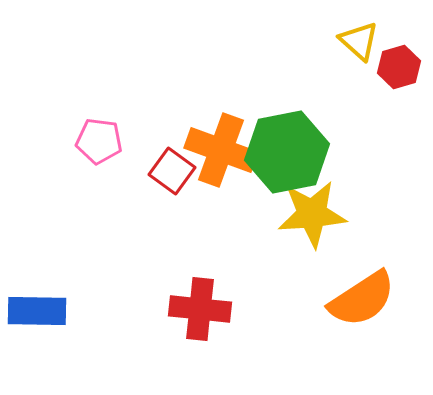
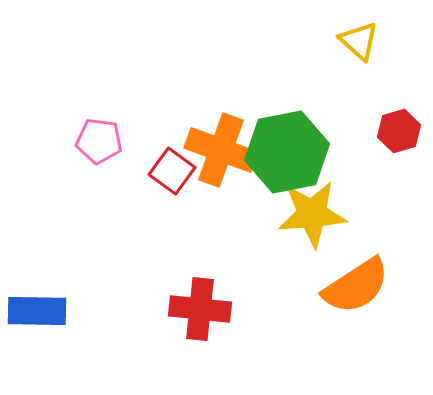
red hexagon: moved 64 px down
orange semicircle: moved 6 px left, 13 px up
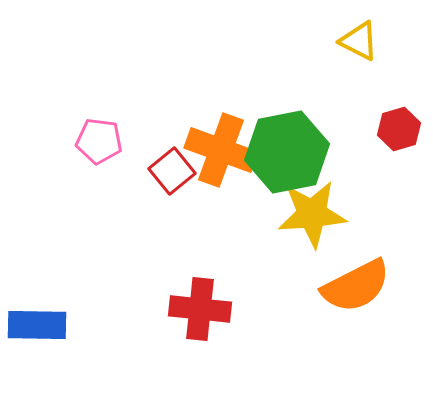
yellow triangle: rotated 15 degrees counterclockwise
red hexagon: moved 2 px up
red square: rotated 15 degrees clockwise
orange semicircle: rotated 6 degrees clockwise
blue rectangle: moved 14 px down
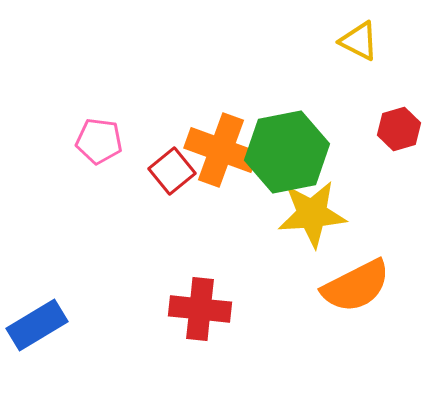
blue rectangle: rotated 32 degrees counterclockwise
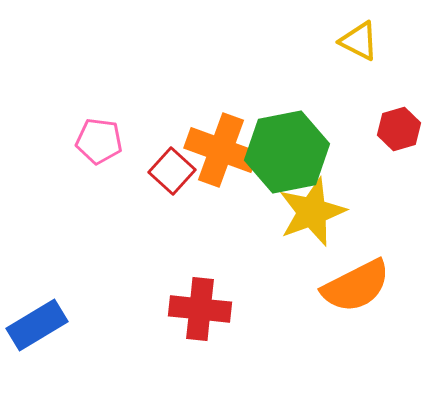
red square: rotated 9 degrees counterclockwise
yellow star: moved 2 px up; rotated 16 degrees counterclockwise
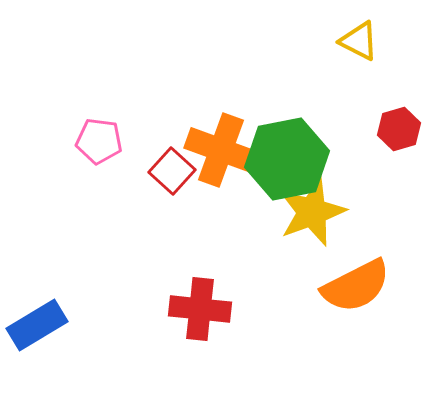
green hexagon: moved 7 px down
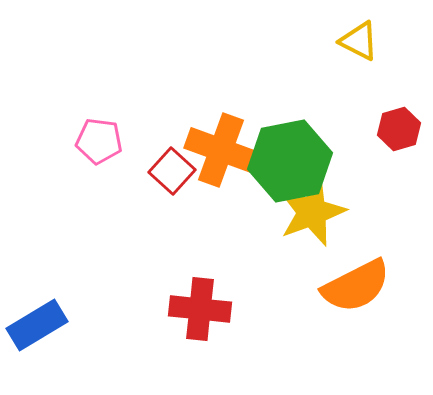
green hexagon: moved 3 px right, 2 px down
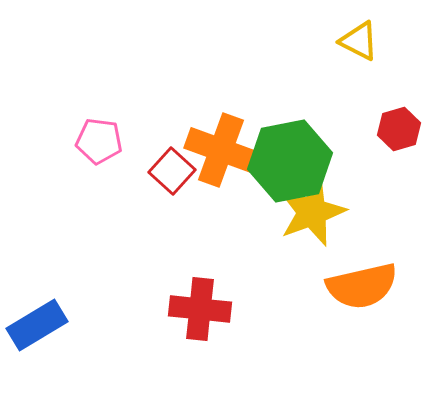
orange semicircle: moved 6 px right; rotated 14 degrees clockwise
